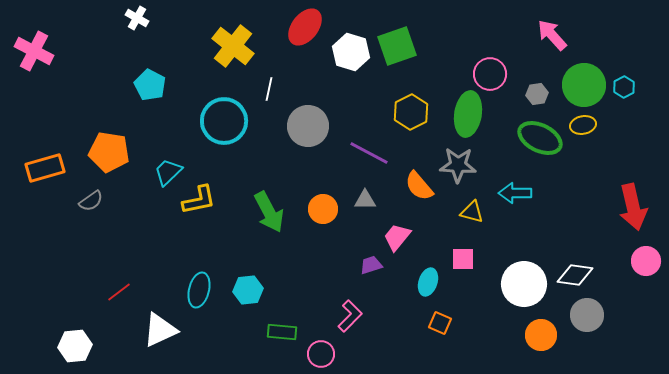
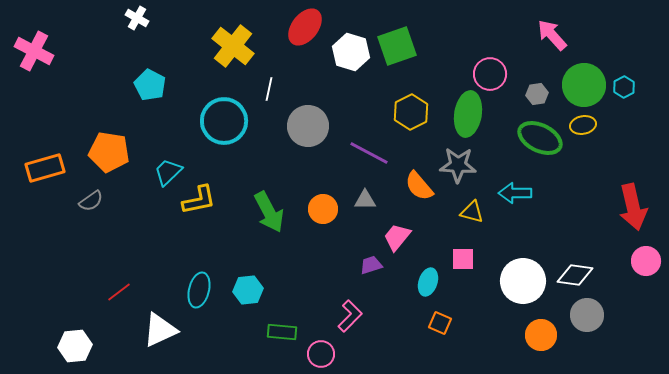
white circle at (524, 284): moved 1 px left, 3 px up
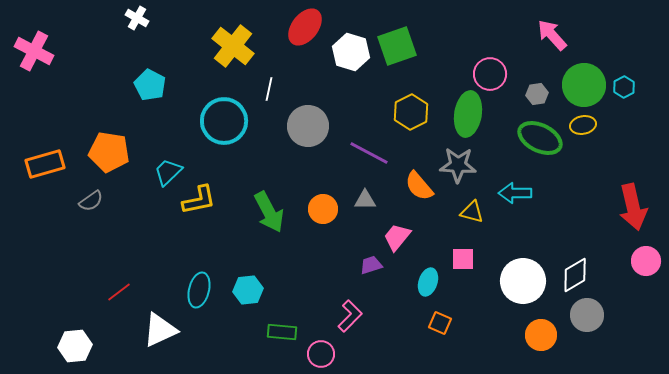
orange rectangle at (45, 168): moved 4 px up
white diamond at (575, 275): rotated 39 degrees counterclockwise
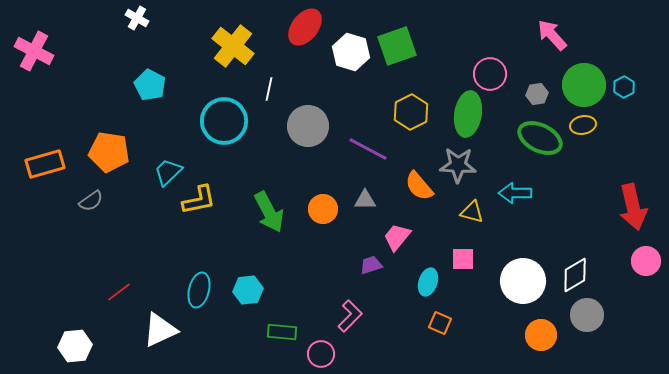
purple line at (369, 153): moved 1 px left, 4 px up
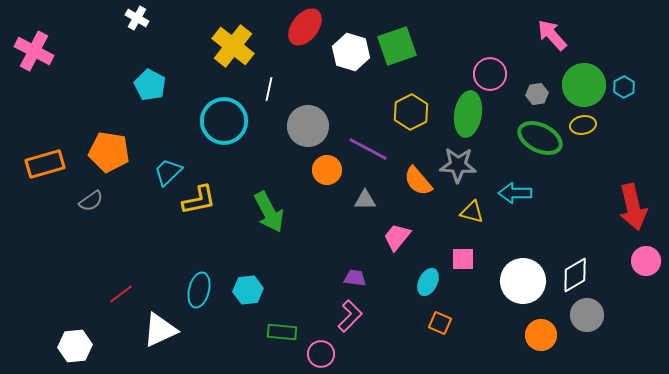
orange semicircle at (419, 186): moved 1 px left, 5 px up
orange circle at (323, 209): moved 4 px right, 39 px up
purple trapezoid at (371, 265): moved 16 px left, 13 px down; rotated 25 degrees clockwise
cyan ellipse at (428, 282): rotated 8 degrees clockwise
red line at (119, 292): moved 2 px right, 2 px down
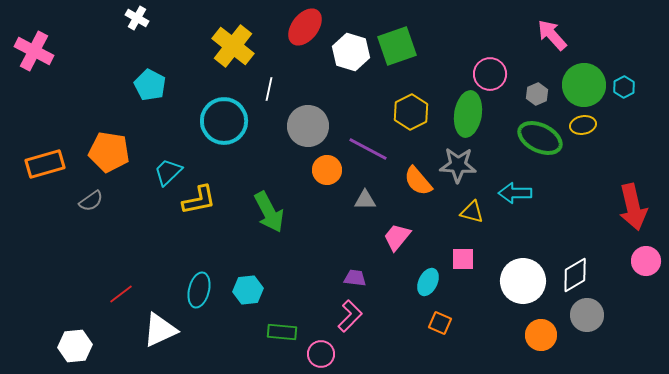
gray hexagon at (537, 94): rotated 15 degrees counterclockwise
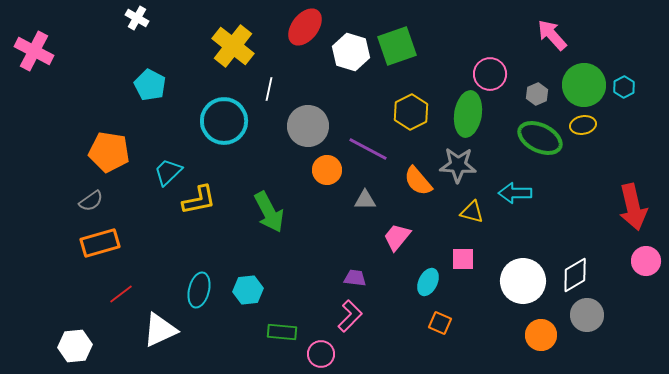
orange rectangle at (45, 164): moved 55 px right, 79 px down
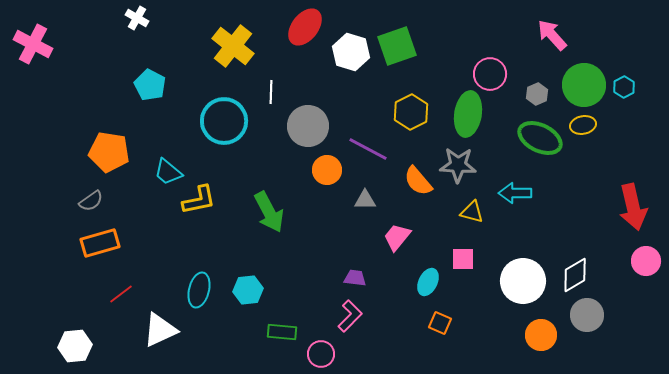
pink cross at (34, 51): moved 1 px left, 7 px up
white line at (269, 89): moved 2 px right, 3 px down; rotated 10 degrees counterclockwise
cyan trapezoid at (168, 172): rotated 96 degrees counterclockwise
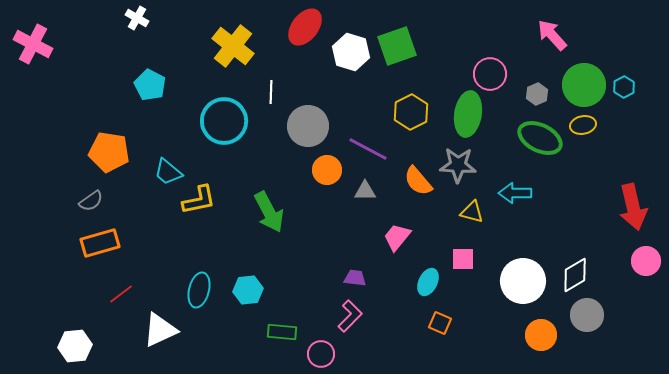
gray triangle at (365, 200): moved 9 px up
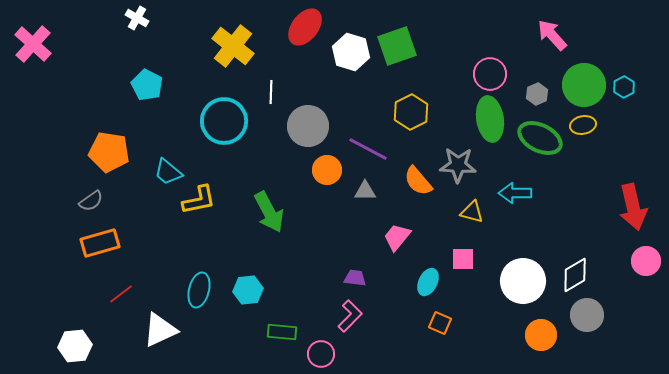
pink cross at (33, 44): rotated 15 degrees clockwise
cyan pentagon at (150, 85): moved 3 px left
green ellipse at (468, 114): moved 22 px right, 5 px down; rotated 18 degrees counterclockwise
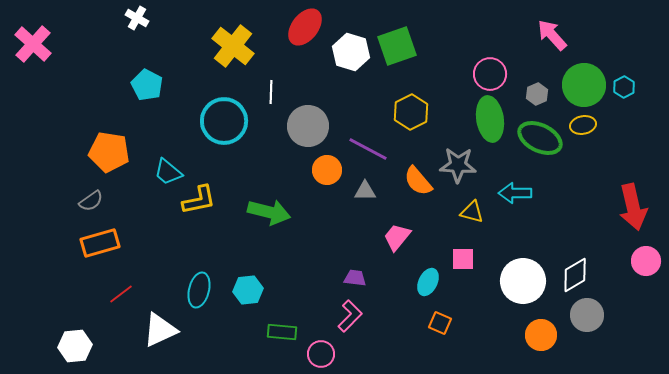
green arrow at (269, 212): rotated 48 degrees counterclockwise
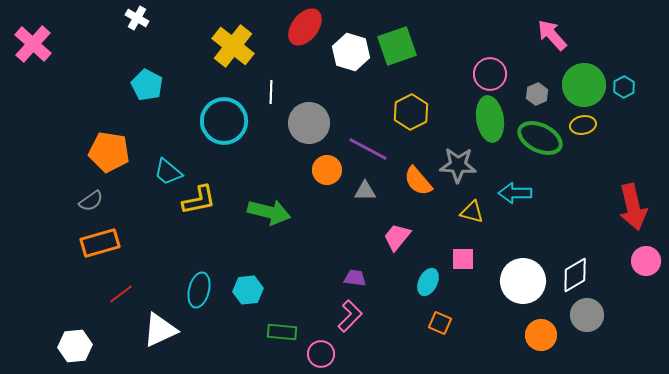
gray circle at (308, 126): moved 1 px right, 3 px up
